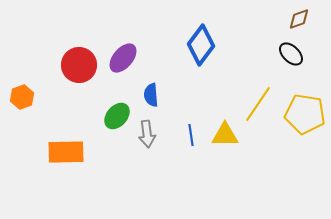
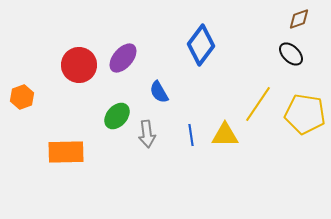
blue semicircle: moved 8 px right, 3 px up; rotated 25 degrees counterclockwise
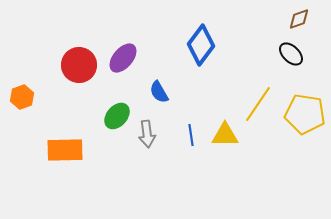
orange rectangle: moved 1 px left, 2 px up
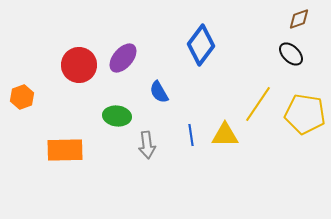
green ellipse: rotated 56 degrees clockwise
gray arrow: moved 11 px down
